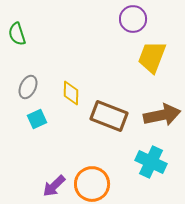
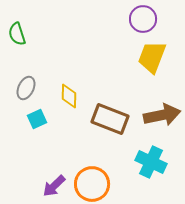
purple circle: moved 10 px right
gray ellipse: moved 2 px left, 1 px down
yellow diamond: moved 2 px left, 3 px down
brown rectangle: moved 1 px right, 3 px down
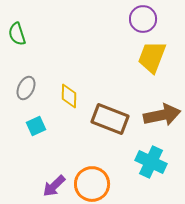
cyan square: moved 1 px left, 7 px down
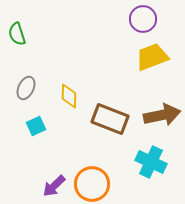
yellow trapezoid: rotated 48 degrees clockwise
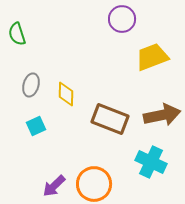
purple circle: moved 21 px left
gray ellipse: moved 5 px right, 3 px up; rotated 10 degrees counterclockwise
yellow diamond: moved 3 px left, 2 px up
orange circle: moved 2 px right
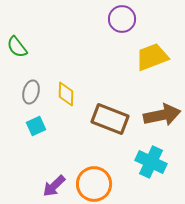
green semicircle: moved 13 px down; rotated 20 degrees counterclockwise
gray ellipse: moved 7 px down
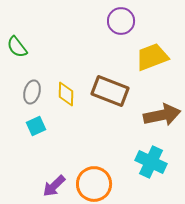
purple circle: moved 1 px left, 2 px down
gray ellipse: moved 1 px right
brown rectangle: moved 28 px up
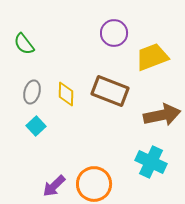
purple circle: moved 7 px left, 12 px down
green semicircle: moved 7 px right, 3 px up
cyan square: rotated 18 degrees counterclockwise
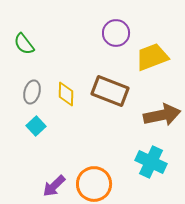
purple circle: moved 2 px right
